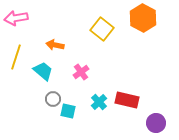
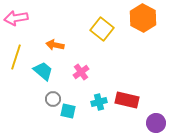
cyan cross: rotated 28 degrees clockwise
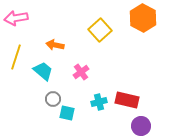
yellow square: moved 2 px left, 1 px down; rotated 10 degrees clockwise
cyan square: moved 1 px left, 2 px down
purple circle: moved 15 px left, 3 px down
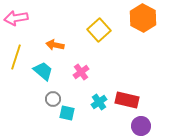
yellow square: moved 1 px left
cyan cross: rotated 21 degrees counterclockwise
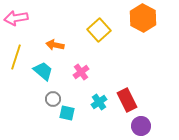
red rectangle: rotated 50 degrees clockwise
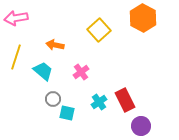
red rectangle: moved 2 px left
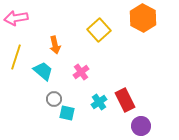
orange arrow: rotated 114 degrees counterclockwise
gray circle: moved 1 px right
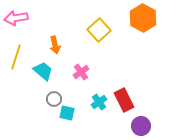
red rectangle: moved 1 px left
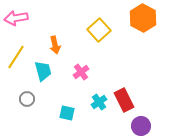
yellow line: rotated 15 degrees clockwise
cyan trapezoid: rotated 35 degrees clockwise
gray circle: moved 27 px left
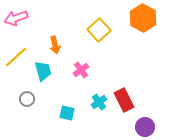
pink arrow: rotated 10 degrees counterclockwise
yellow line: rotated 15 degrees clockwise
pink cross: moved 2 px up
purple circle: moved 4 px right, 1 px down
